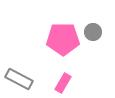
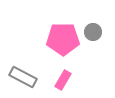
gray rectangle: moved 4 px right, 2 px up
pink rectangle: moved 3 px up
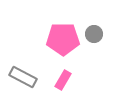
gray circle: moved 1 px right, 2 px down
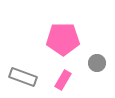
gray circle: moved 3 px right, 29 px down
gray rectangle: rotated 8 degrees counterclockwise
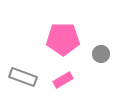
gray circle: moved 4 px right, 9 px up
pink rectangle: rotated 30 degrees clockwise
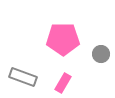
pink rectangle: moved 3 px down; rotated 30 degrees counterclockwise
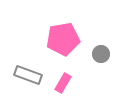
pink pentagon: rotated 8 degrees counterclockwise
gray rectangle: moved 5 px right, 2 px up
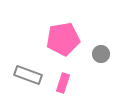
pink rectangle: rotated 12 degrees counterclockwise
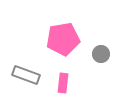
gray rectangle: moved 2 px left
pink rectangle: rotated 12 degrees counterclockwise
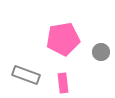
gray circle: moved 2 px up
pink rectangle: rotated 12 degrees counterclockwise
